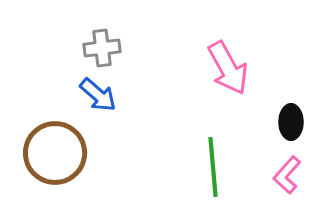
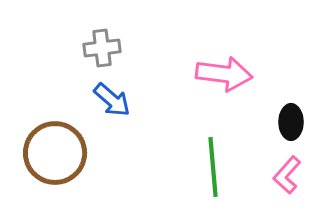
pink arrow: moved 4 px left, 6 px down; rotated 54 degrees counterclockwise
blue arrow: moved 14 px right, 5 px down
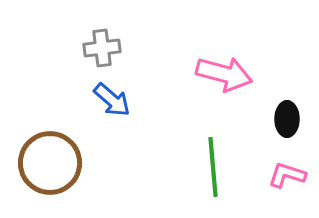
pink arrow: rotated 8 degrees clockwise
black ellipse: moved 4 px left, 3 px up
brown circle: moved 5 px left, 10 px down
pink L-shape: rotated 66 degrees clockwise
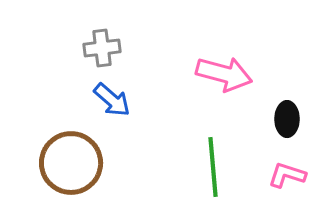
brown circle: moved 21 px right
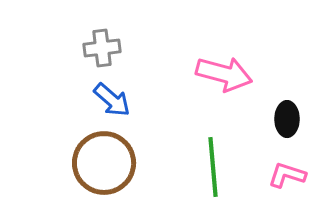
brown circle: moved 33 px right
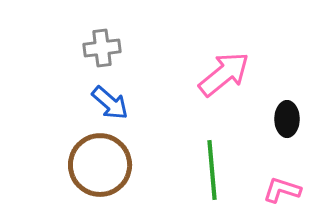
pink arrow: rotated 54 degrees counterclockwise
blue arrow: moved 2 px left, 3 px down
brown circle: moved 4 px left, 2 px down
green line: moved 1 px left, 3 px down
pink L-shape: moved 5 px left, 15 px down
